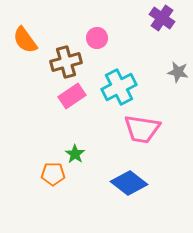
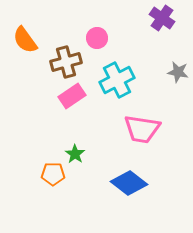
cyan cross: moved 2 px left, 7 px up
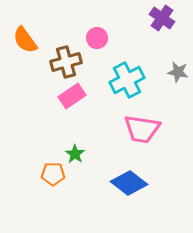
cyan cross: moved 10 px right
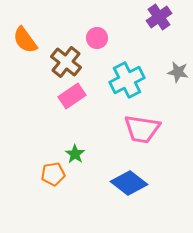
purple cross: moved 3 px left, 1 px up; rotated 20 degrees clockwise
brown cross: rotated 36 degrees counterclockwise
orange pentagon: rotated 10 degrees counterclockwise
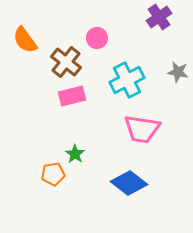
pink rectangle: rotated 20 degrees clockwise
